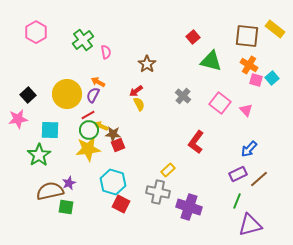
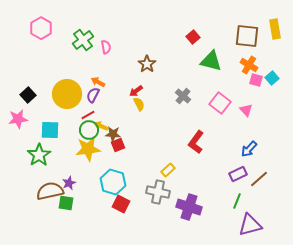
yellow rectangle at (275, 29): rotated 42 degrees clockwise
pink hexagon at (36, 32): moved 5 px right, 4 px up
pink semicircle at (106, 52): moved 5 px up
green square at (66, 207): moved 4 px up
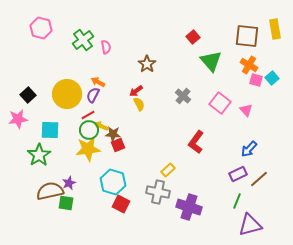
pink hexagon at (41, 28): rotated 15 degrees counterclockwise
green triangle at (211, 61): rotated 35 degrees clockwise
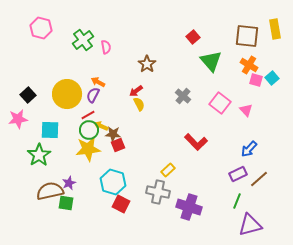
red L-shape at (196, 142): rotated 80 degrees counterclockwise
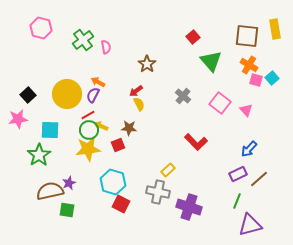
brown star at (113, 134): moved 16 px right, 6 px up
green square at (66, 203): moved 1 px right, 7 px down
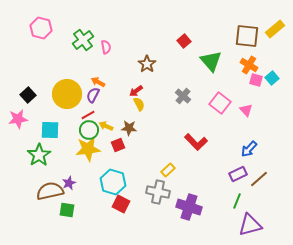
yellow rectangle at (275, 29): rotated 60 degrees clockwise
red square at (193, 37): moved 9 px left, 4 px down
yellow arrow at (101, 126): moved 5 px right
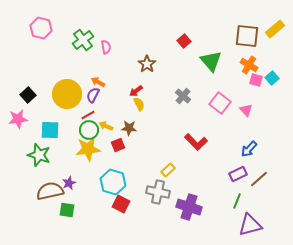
green star at (39, 155): rotated 20 degrees counterclockwise
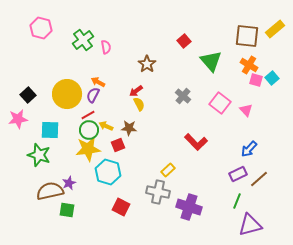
cyan hexagon at (113, 182): moved 5 px left, 10 px up
red square at (121, 204): moved 3 px down
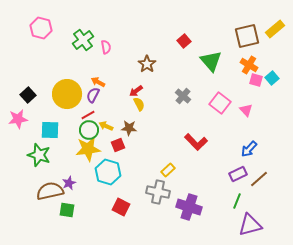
brown square at (247, 36): rotated 20 degrees counterclockwise
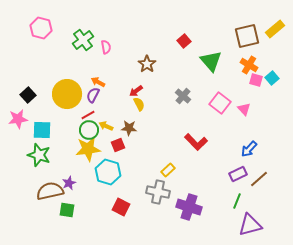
pink triangle at (246, 110): moved 2 px left, 1 px up
cyan square at (50, 130): moved 8 px left
